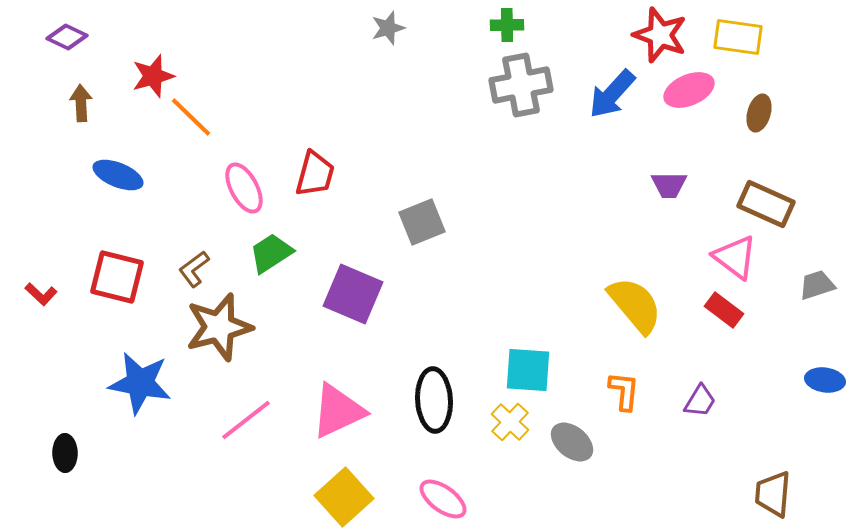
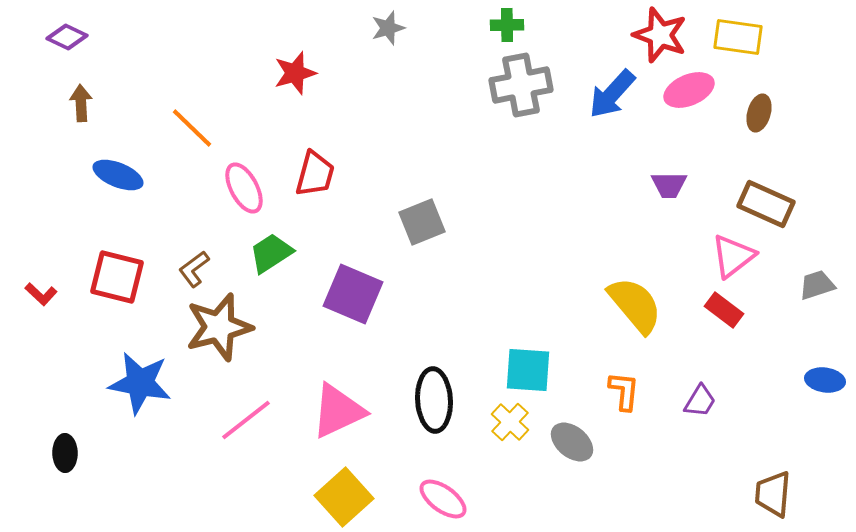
red star at (153, 76): moved 142 px right, 3 px up
orange line at (191, 117): moved 1 px right, 11 px down
pink triangle at (735, 257): moved 2 px left, 1 px up; rotated 45 degrees clockwise
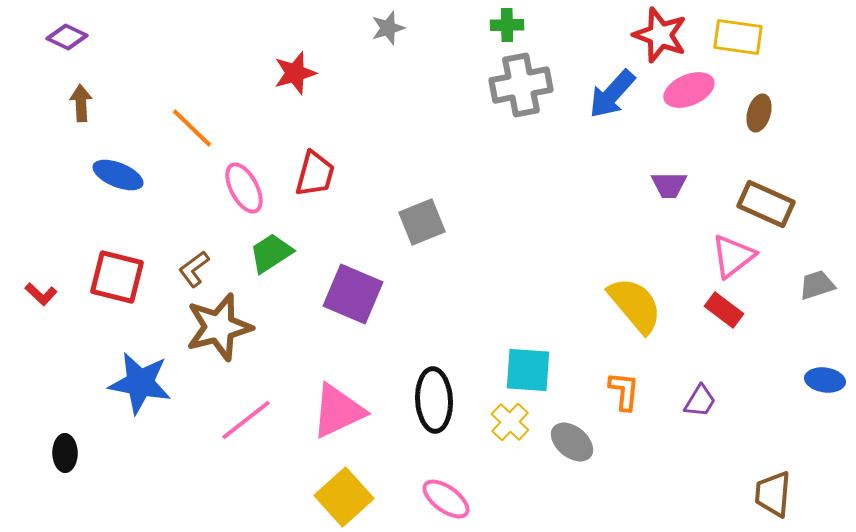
pink ellipse at (443, 499): moved 3 px right
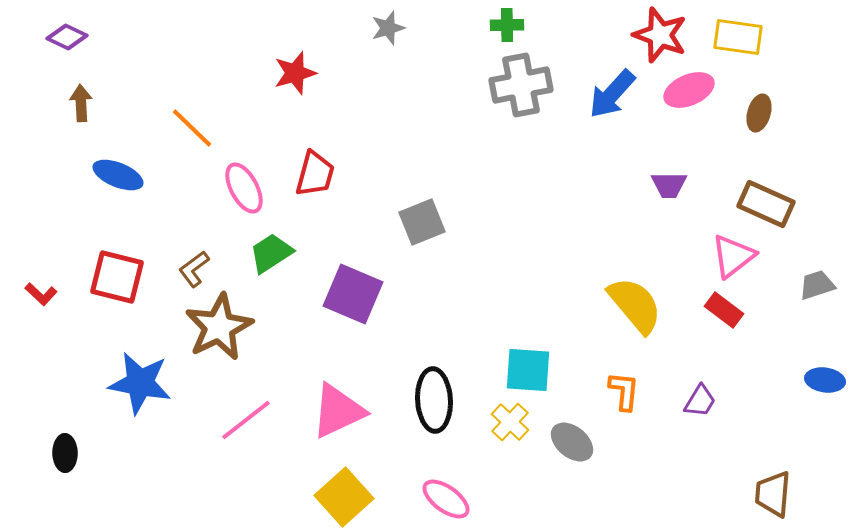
brown star at (219, 327): rotated 12 degrees counterclockwise
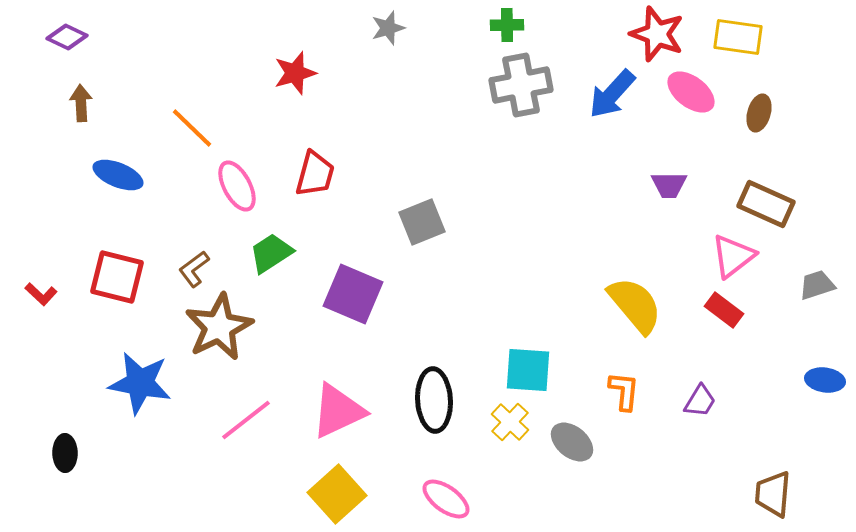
red star at (660, 35): moved 3 px left, 1 px up
pink ellipse at (689, 90): moved 2 px right, 2 px down; rotated 60 degrees clockwise
pink ellipse at (244, 188): moved 7 px left, 2 px up
yellow square at (344, 497): moved 7 px left, 3 px up
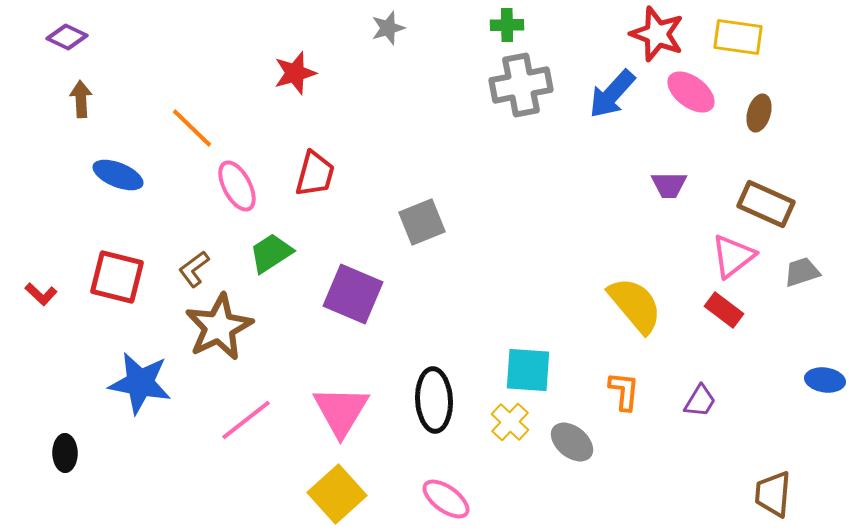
brown arrow at (81, 103): moved 4 px up
gray trapezoid at (817, 285): moved 15 px left, 13 px up
pink triangle at (338, 411): moved 3 px right; rotated 34 degrees counterclockwise
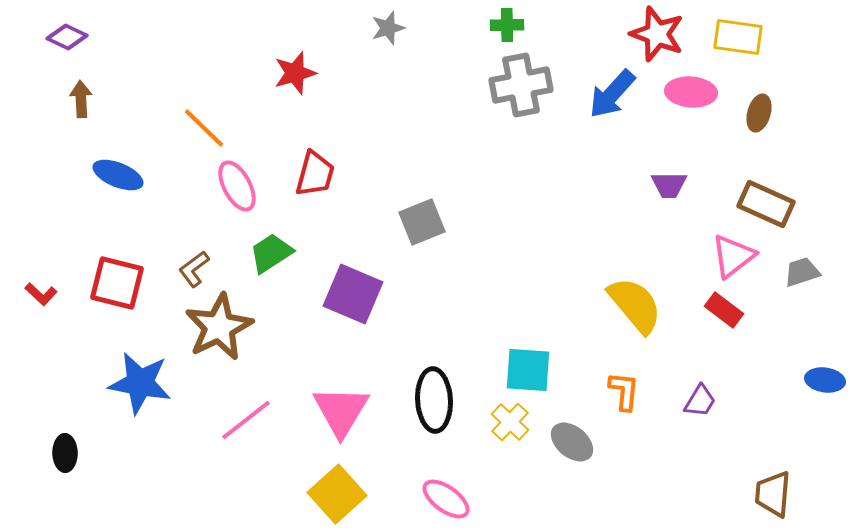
pink ellipse at (691, 92): rotated 33 degrees counterclockwise
orange line at (192, 128): moved 12 px right
red square at (117, 277): moved 6 px down
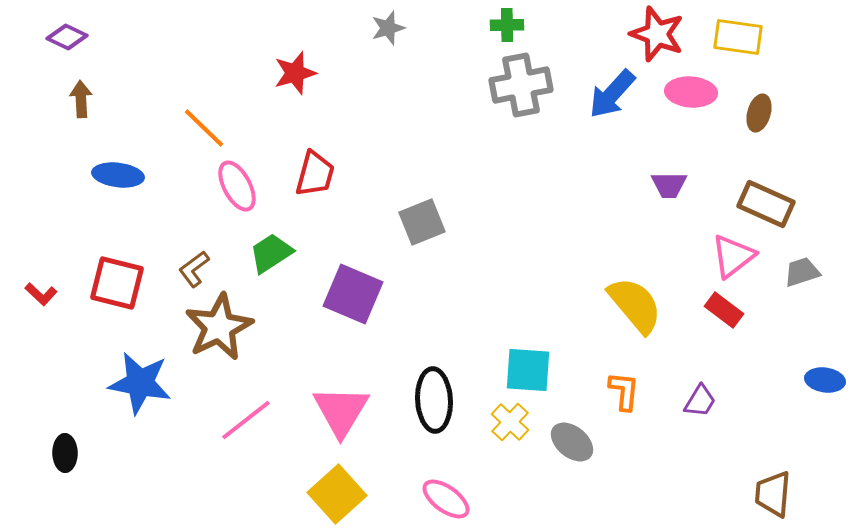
blue ellipse at (118, 175): rotated 15 degrees counterclockwise
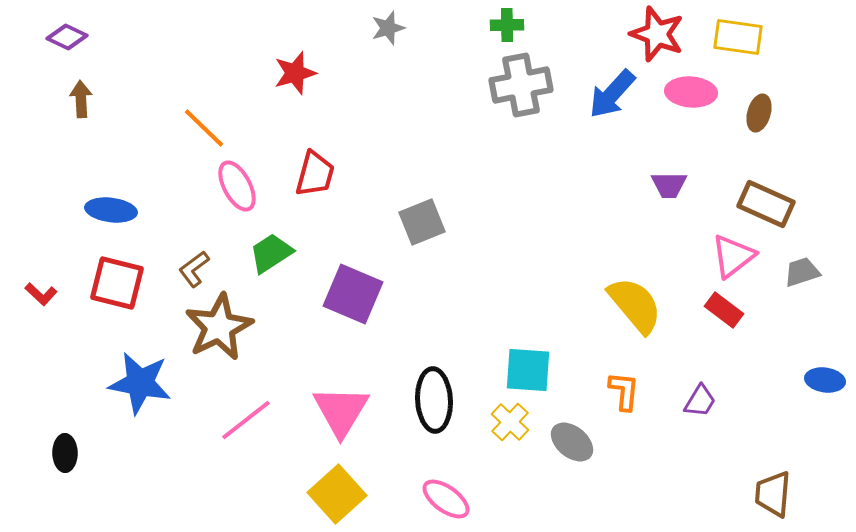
blue ellipse at (118, 175): moved 7 px left, 35 px down
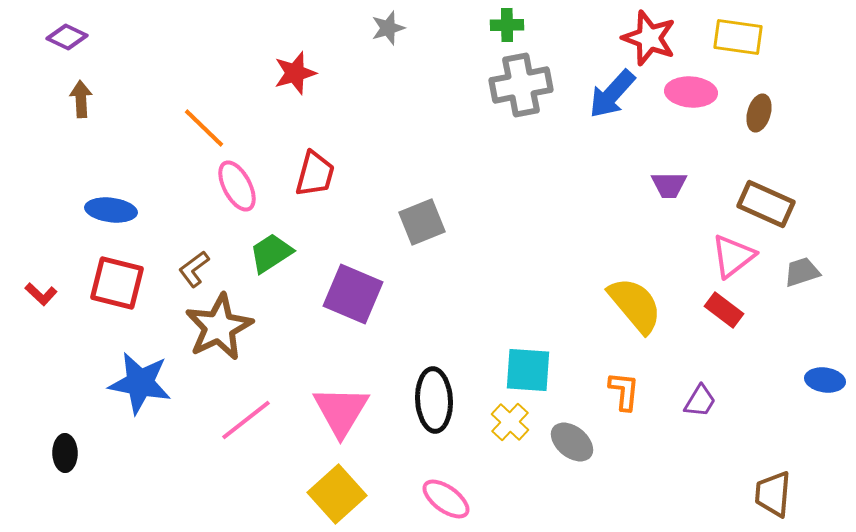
red star at (657, 34): moved 8 px left, 4 px down
